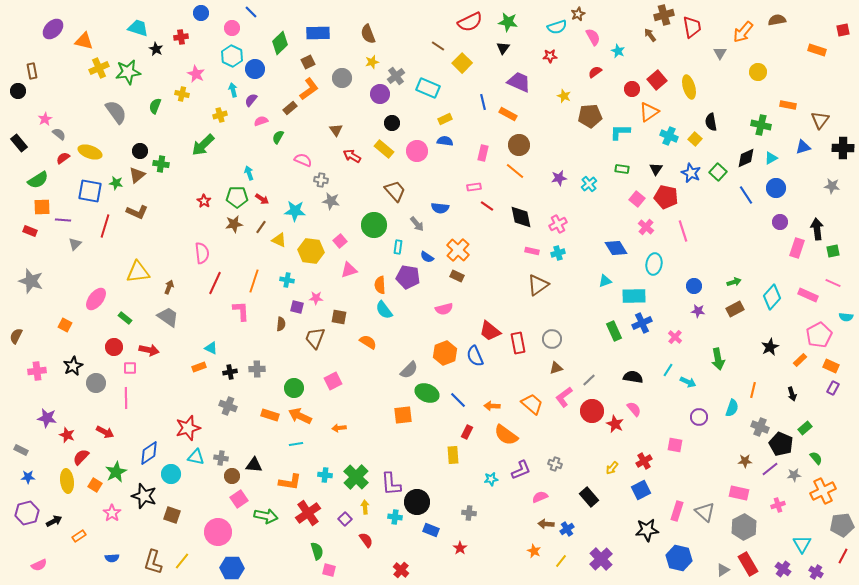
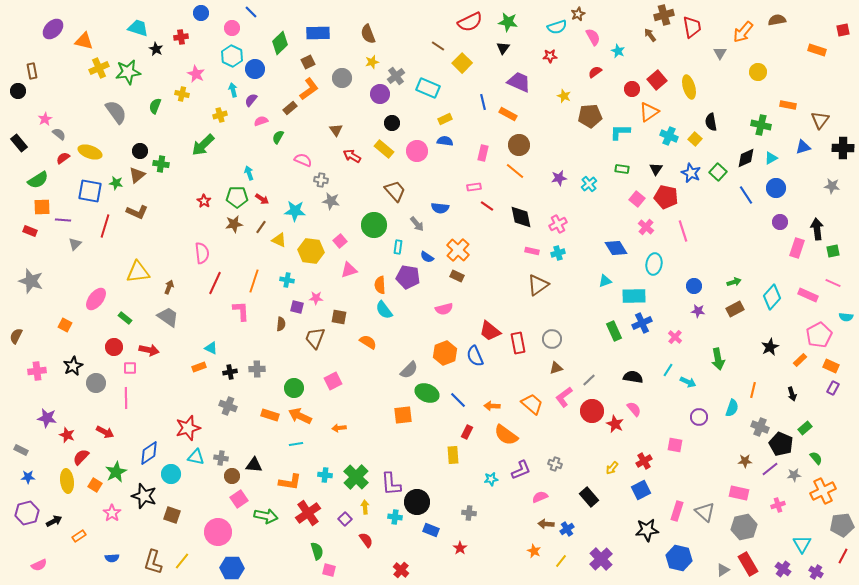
gray hexagon at (744, 527): rotated 15 degrees clockwise
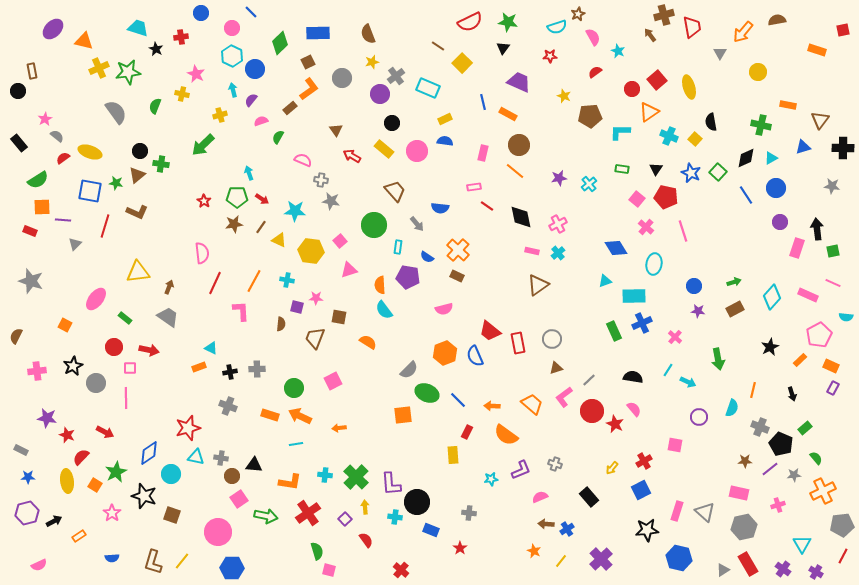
gray semicircle at (59, 134): moved 2 px left, 2 px down
cyan cross at (558, 253): rotated 24 degrees counterclockwise
orange line at (254, 281): rotated 10 degrees clockwise
